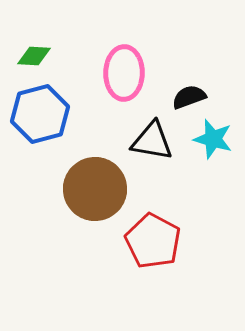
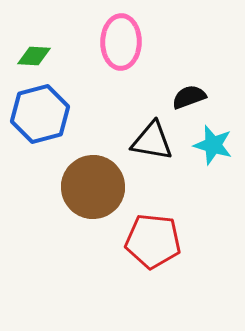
pink ellipse: moved 3 px left, 31 px up
cyan star: moved 6 px down
brown circle: moved 2 px left, 2 px up
red pentagon: rotated 22 degrees counterclockwise
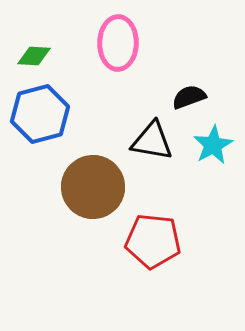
pink ellipse: moved 3 px left, 1 px down
cyan star: rotated 27 degrees clockwise
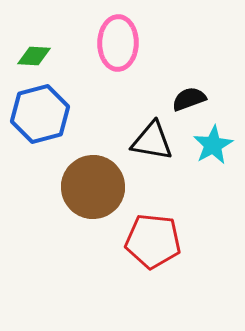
black semicircle: moved 2 px down
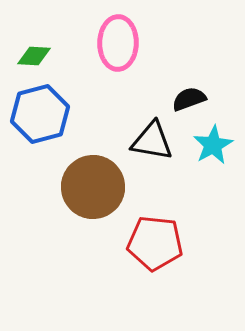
red pentagon: moved 2 px right, 2 px down
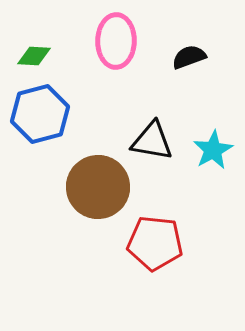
pink ellipse: moved 2 px left, 2 px up
black semicircle: moved 42 px up
cyan star: moved 5 px down
brown circle: moved 5 px right
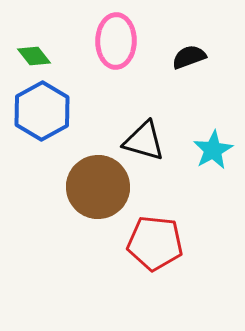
green diamond: rotated 48 degrees clockwise
blue hexagon: moved 2 px right, 3 px up; rotated 14 degrees counterclockwise
black triangle: moved 8 px left; rotated 6 degrees clockwise
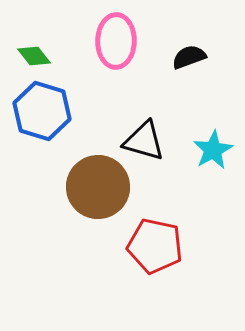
blue hexagon: rotated 14 degrees counterclockwise
red pentagon: moved 3 px down; rotated 6 degrees clockwise
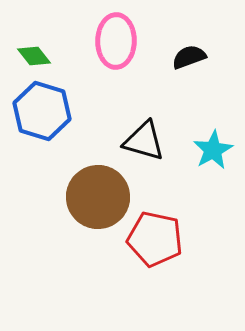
brown circle: moved 10 px down
red pentagon: moved 7 px up
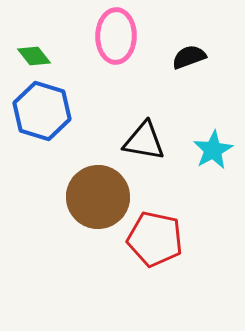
pink ellipse: moved 5 px up
black triangle: rotated 6 degrees counterclockwise
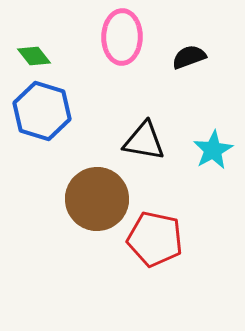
pink ellipse: moved 6 px right, 1 px down
brown circle: moved 1 px left, 2 px down
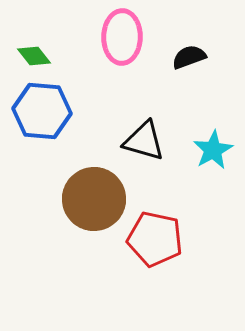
blue hexagon: rotated 12 degrees counterclockwise
black triangle: rotated 6 degrees clockwise
brown circle: moved 3 px left
